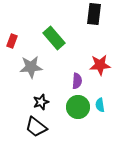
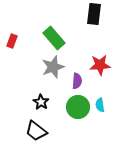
gray star: moved 22 px right; rotated 15 degrees counterclockwise
black star: rotated 21 degrees counterclockwise
black trapezoid: moved 4 px down
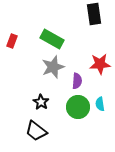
black rectangle: rotated 15 degrees counterclockwise
green rectangle: moved 2 px left, 1 px down; rotated 20 degrees counterclockwise
red star: moved 1 px up
cyan semicircle: moved 1 px up
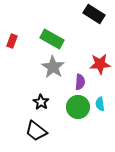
black rectangle: rotated 50 degrees counterclockwise
gray star: rotated 20 degrees counterclockwise
purple semicircle: moved 3 px right, 1 px down
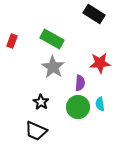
red star: moved 1 px up
purple semicircle: moved 1 px down
black trapezoid: rotated 15 degrees counterclockwise
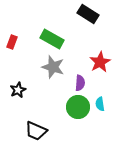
black rectangle: moved 6 px left
red rectangle: moved 1 px down
red star: moved 1 px up; rotated 25 degrees counterclockwise
gray star: rotated 15 degrees counterclockwise
black star: moved 23 px left, 12 px up; rotated 14 degrees clockwise
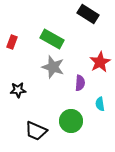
black star: rotated 21 degrees clockwise
green circle: moved 7 px left, 14 px down
